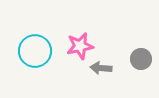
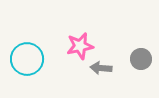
cyan circle: moved 8 px left, 8 px down
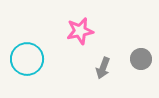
pink star: moved 15 px up
gray arrow: moved 2 px right; rotated 75 degrees counterclockwise
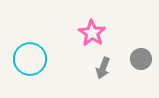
pink star: moved 12 px right, 2 px down; rotated 28 degrees counterclockwise
cyan circle: moved 3 px right
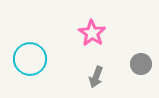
gray circle: moved 5 px down
gray arrow: moved 7 px left, 9 px down
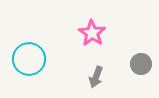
cyan circle: moved 1 px left
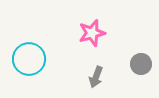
pink star: rotated 24 degrees clockwise
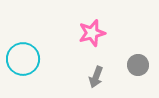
cyan circle: moved 6 px left
gray circle: moved 3 px left, 1 px down
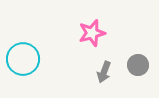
gray arrow: moved 8 px right, 5 px up
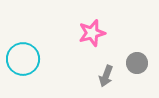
gray circle: moved 1 px left, 2 px up
gray arrow: moved 2 px right, 4 px down
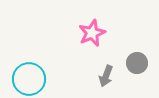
pink star: rotated 8 degrees counterclockwise
cyan circle: moved 6 px right, 20 px down
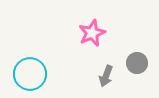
cyan circle: moved 1 px right, 5 px up
